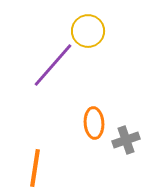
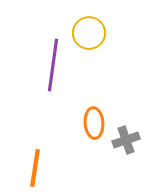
yellow circle: moved 1 px right, 2 px down
purple line: rotated 33 degrees counterclockwise
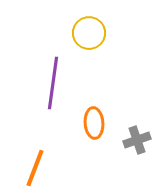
purple line: moved 18 px down
gray cross: moved 11 px right
orange line: rotated 12 degrees clockwise
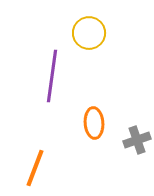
purple line: moved 1 px left, 7 px up
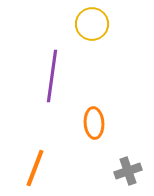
yellow circle: moved 3 px right, 9 px up
gray cross: moved 9 px left, 31 px down
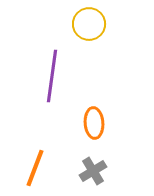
yellow circle: moved 3 px left
gray cross: moved 35 px left; rotated 12 degrees counterclockwise
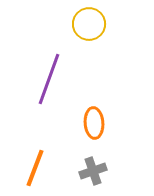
purple line: moved 3 px left, 3 px down; rotated 12 degrees clockwise
gray cross: rotated 12 degrees clockwise
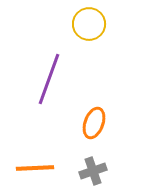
orange ellipse: rotated 24 degrees clockwise
orange line: rotated 66 degrees clockwise
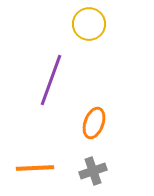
purple line: moved 2 px right, 1 px down
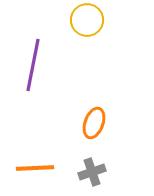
yellow circle: moved 2 px left, 4 px up
purple line: moved 18 px left, 15 px up; rotated 9 degrees counterclockwise
gray cross: moved 1 px left, 1 px down
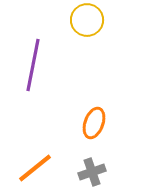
orange line: rotated 36 degrees counterclockwise
